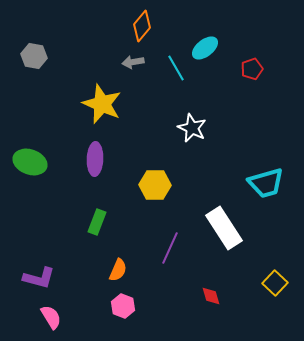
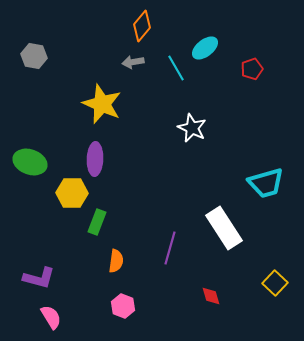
yellow hexagon: moved 83 px left, 8 px down
purple line: rotated 8 degrees counterclockwise
orange semicircle: moved 2 px left, 9 px up; rotated 15 degrees counterclockwise
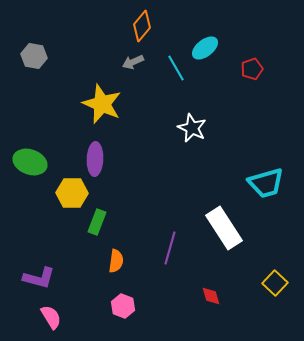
gray arrow: rotated 15 degrees counterclockwise
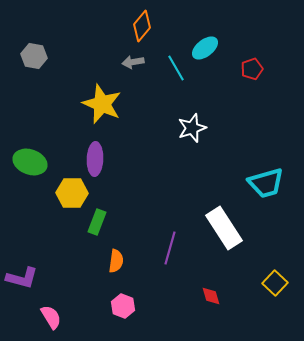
gray arrow: rotated 15 degrees clockwise
white star: rotated 28 degrees clockwise
purple L-shape: moved 17 px left
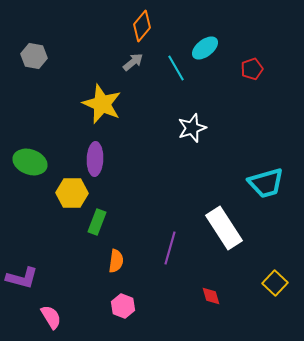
gray arrow: rotated 150 degrees clockwise
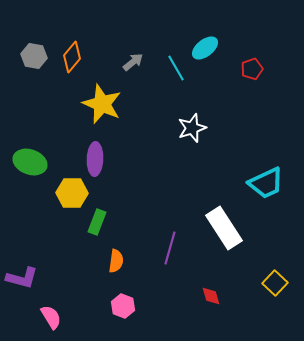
orange diamond: moved 70 px left, 31 px down
cyan trapezoid: rotated 9 degrees counterclockwise
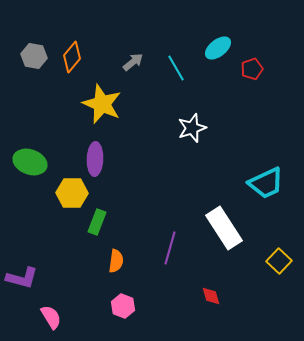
cyan ellipse: moved 13 px right
yellow square: moved 4 px right, 22 px up
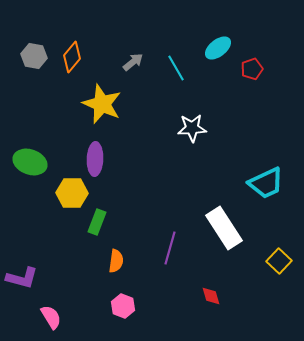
white star: rotated 16 degrees clockwise
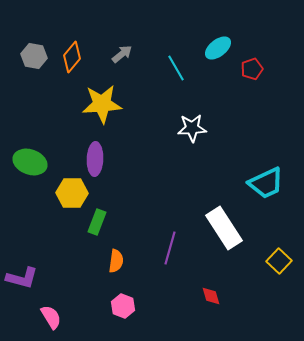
gray arrow: moved 11 px left, 8 px up
yellow star: rotated 27 degrees counterclockwise
